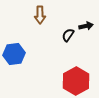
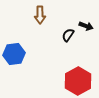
black arrow: rotated 32 degrees clockwise
red hexagon: moved 2 px right
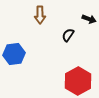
black arrow: moved 3 px right, 7 px up
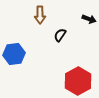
black semicircle: moved 8 px left
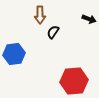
black semicircle: moved 7 px left, 3 px up
red hexagon: moved 4 px left; rotated 24 degrees clockwise
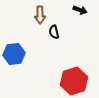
black arrow: moved 9 px left, 9 px up
black semicircle: moved 1 px right; rotated 48 degrees counterclockwise
red hexagon: rotated 12 degrees counterclockwise
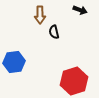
blue hexagon: moved 8 px down
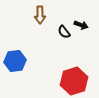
black arrow: moved 1 px right, 15 px down
black semicircle: moved 10 px right; rotated 24 degrees counterclockwise
blue hexagon: moved 1 px right, 1 px up
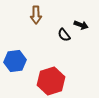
brown arrow: moved 4 px left
black semicircle: moved 3 px down
red hexagon: moved 23 px left
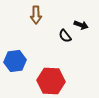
black semicircle: moved 1 px right, 1 px down
red hexagon: rotated 20 degrees clockwise
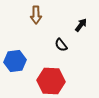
black arrow: rotated 72 degrees counterclockwise
black semicircle: moved 4 px left, 9 px down
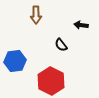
black arrow: rotated 120 degrees counterclockwise
red hexagon: rotated 24 degrees clockwise
